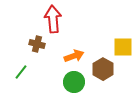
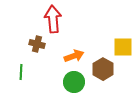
green line: rotated 35 degrees counterclockwise
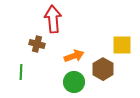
yellow square: moved 1 px left, 2 px up
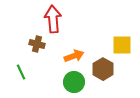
green line: rotated 28 degrees counterclockwise
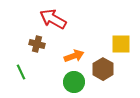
red arrow: rotated 56 degrees counterclockwise
yellow square: moved 1 px left, 1 px up
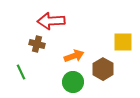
red arrow: moved 2 px left, 2 px down; rotated 32 degrees counterclockwise
yellow square: moved 2 px right, 2 px up
green circle: moved 1 px left
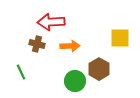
red arrow: moved 1 px down
yellow square: moved 3 px left, 4 px up
orange arrow: moved 4 px left, 10 px up; rotated 18 degrees clockwise
brown hexagon: moved 4 px left
green circle: moved 2 px right, 1 px up
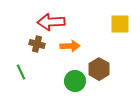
yellow square: moved 14 px up
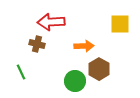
orange arrow: moved 14 px right
